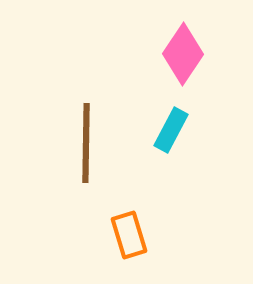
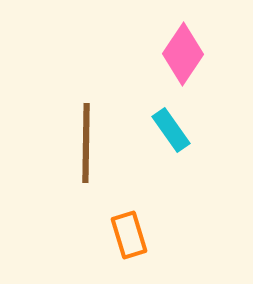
cyan rectangle: rotated 63 degrees counterclockwise
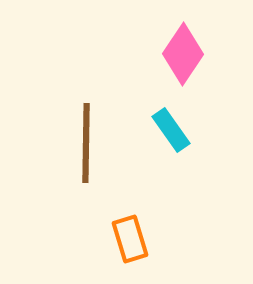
orange rectangle: moved 1 px right, 4 px down
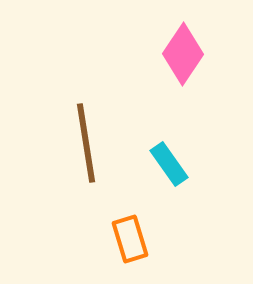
cyan rectangle: moved 2 px left, 34 px down
brown line: rotated 10 degrees counterclockwise
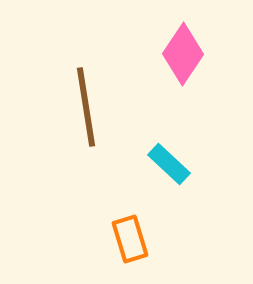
brown line: moved 36 px up
cyan rectangle: rotated 12 degrees counterclockwise
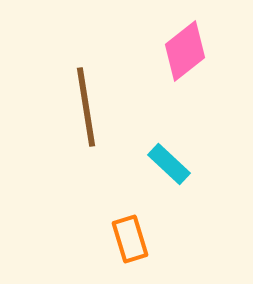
pink diamond: moved 2 px right, 3 px up; rotated 18 degrees clockwise
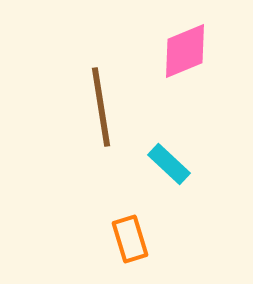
pink diamond: rotated 16 degrees clockwise
brown line: moved 15 px right
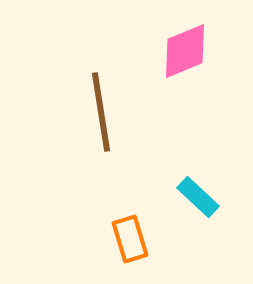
brown line: moved 5 px down
cyan rectangle: moved 29 px right, 33 px down
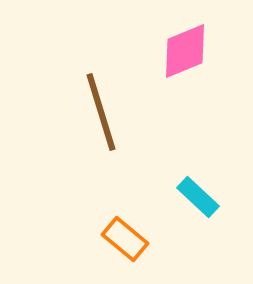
brown line: rotated 8 degrees counterclockwise
orange rectangle: moved 5 px left; rotated 33 degrees counterclockwise
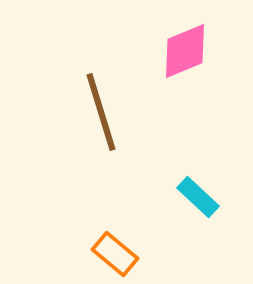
orange rectangle: moved 10 px left, 15 px down
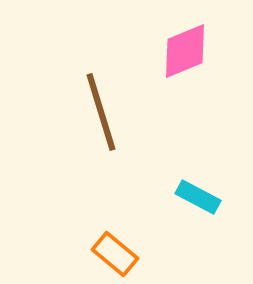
cyan rectangle: rotated 15 degrees counterclockwise
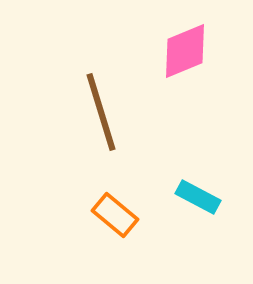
orange rectangle: moved 39 px up
